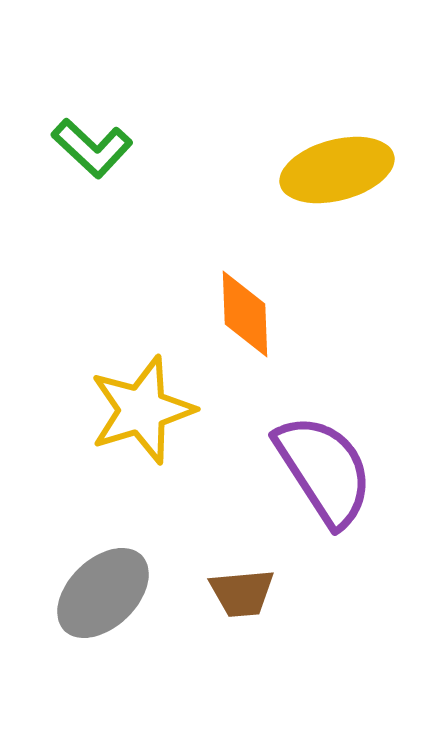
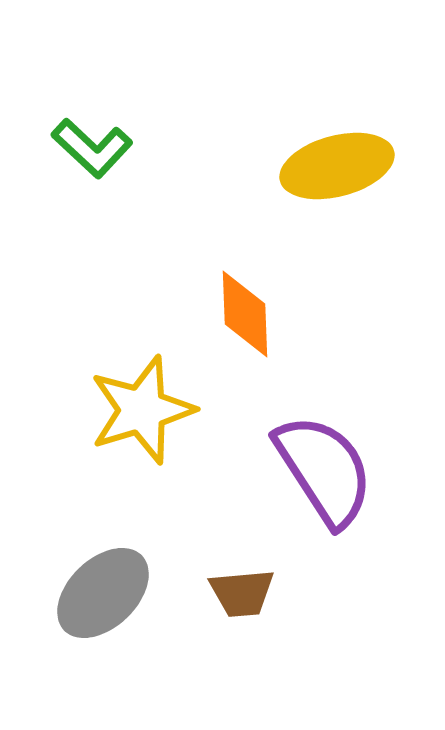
yellow ellipse: moved 4 px up
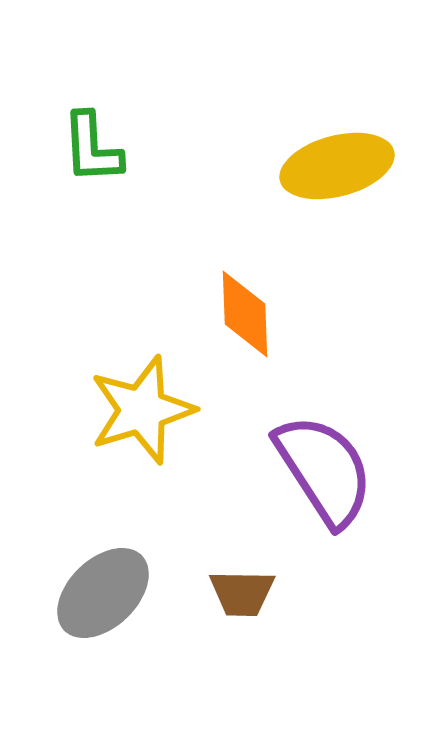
green L-shape: rotated 44 degrees clockwise
brown trapezoid: rotated 6 degrees clockwise
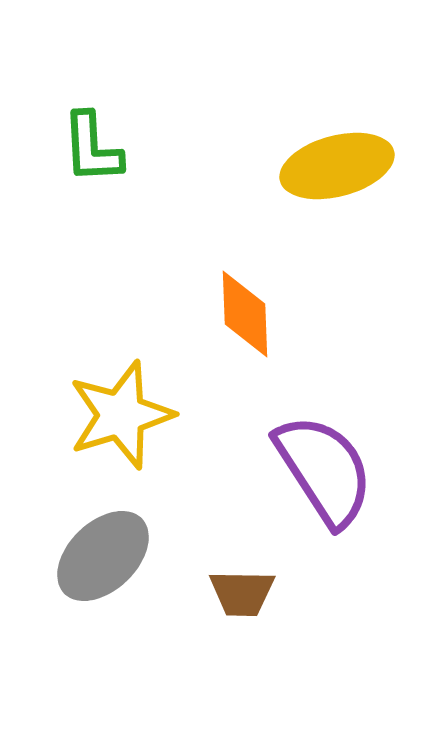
yellow star: moved 21 px left, 5 px down
gray ellipse: moved 37 px up
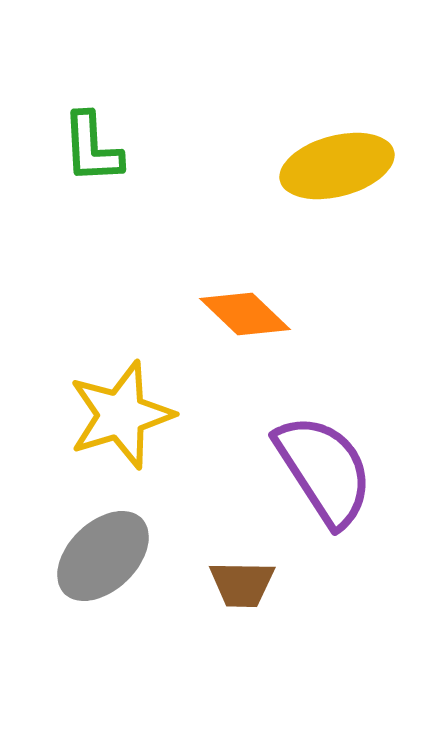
orange diamond: rotated 44 degrees counterclockwise
brown trapezoid: moved 9 px up
